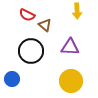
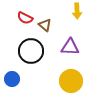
red semicircle: moved 2 px left, 3 px down
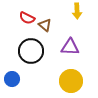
red semicircle: moved 2 px right
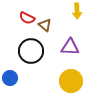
blue circle: moved 2 px left, 1 px up
